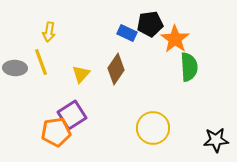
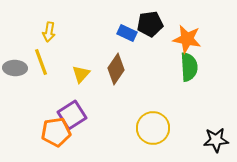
orange star: moved 12 px right; rotated 24 degrees counterclockwise
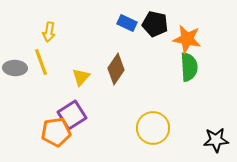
black pentagon: moved 5 px right; rotated 20 degrees clockwise
blue rectangle: moved 10 px up
yellow triangle: moved 3 px down
